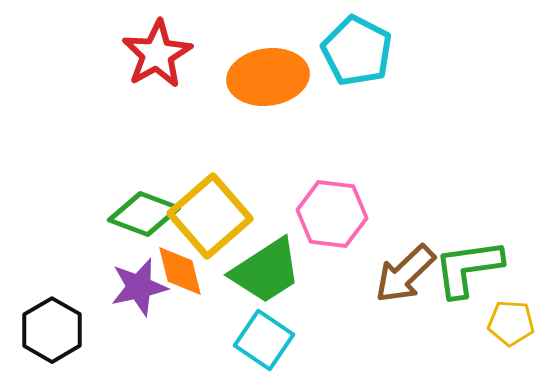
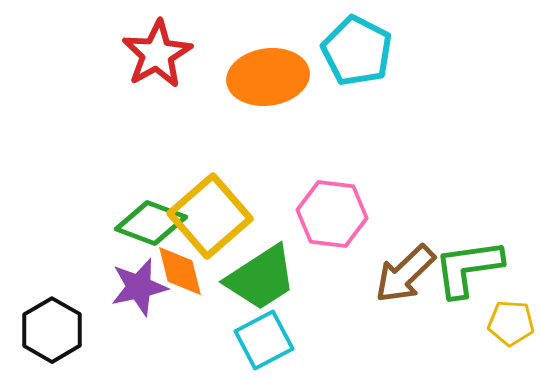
green diamond: moved 7 px right, 9 px down
green trapezoid: moved 5 px left, 7 px down
cyan square: rotated 28 degrees clockwise
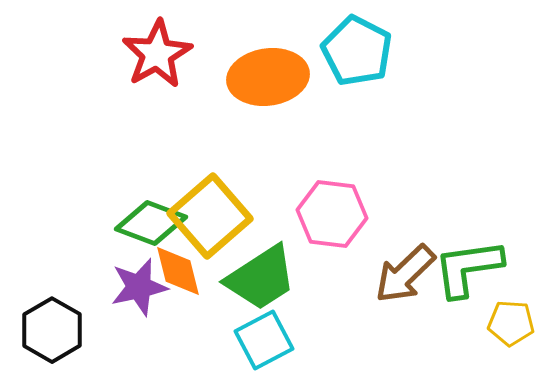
orange diamond: moved 2 px left
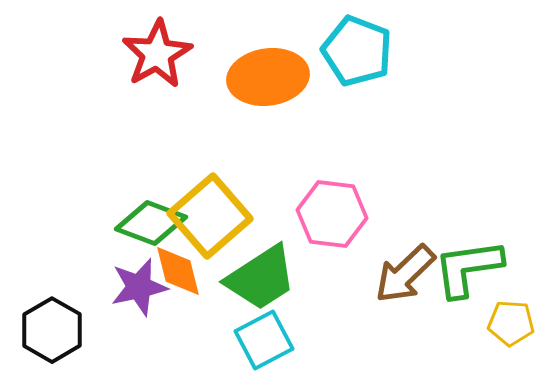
cyan pentagon: rotated 6 degrees counterclockwise
